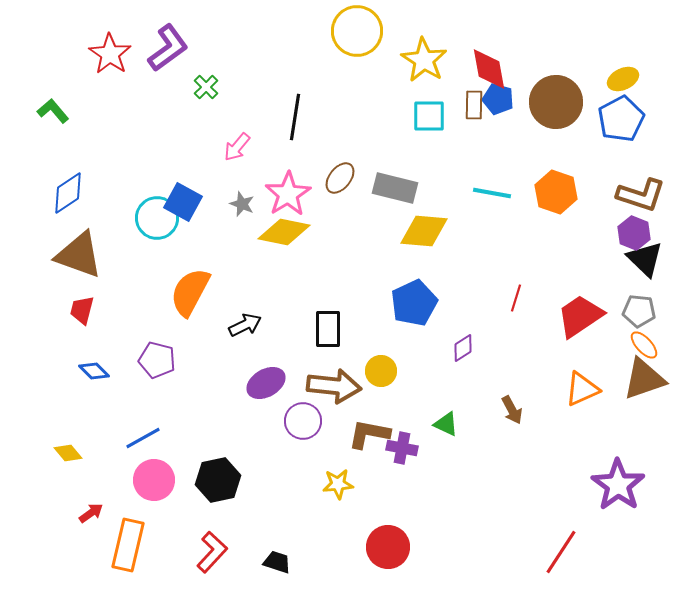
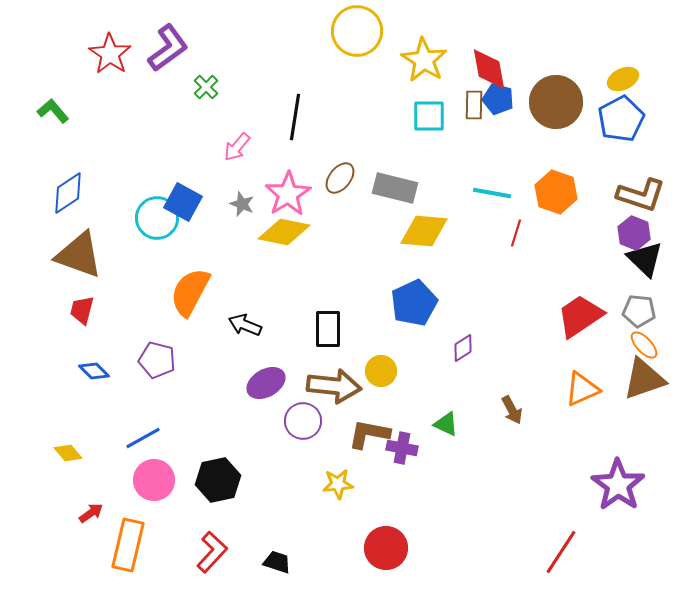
red line at (516, 298): moved 65 px up
black arrow at (245, 325): rotated 132 degrees counterclockwise
red circle at (388, 547): moved 2 px left, 1 px down
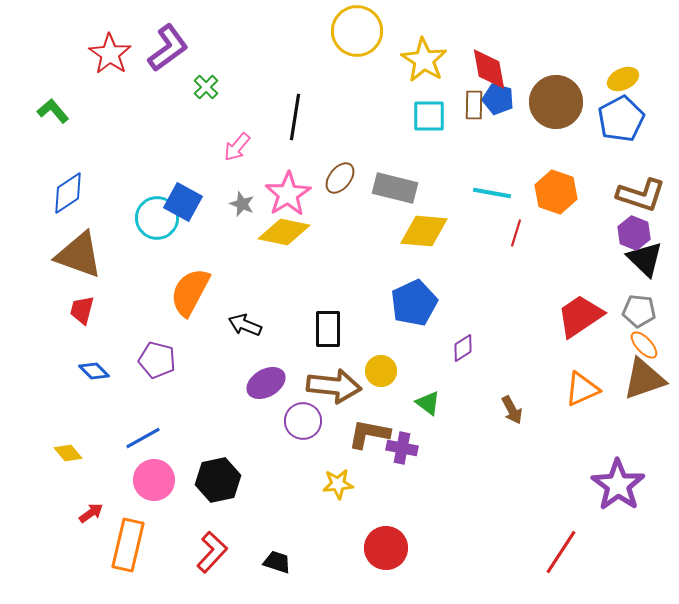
green triangle at (446, 424): moved 18 px left, 21 px up; rotated 12 degrees clockwise
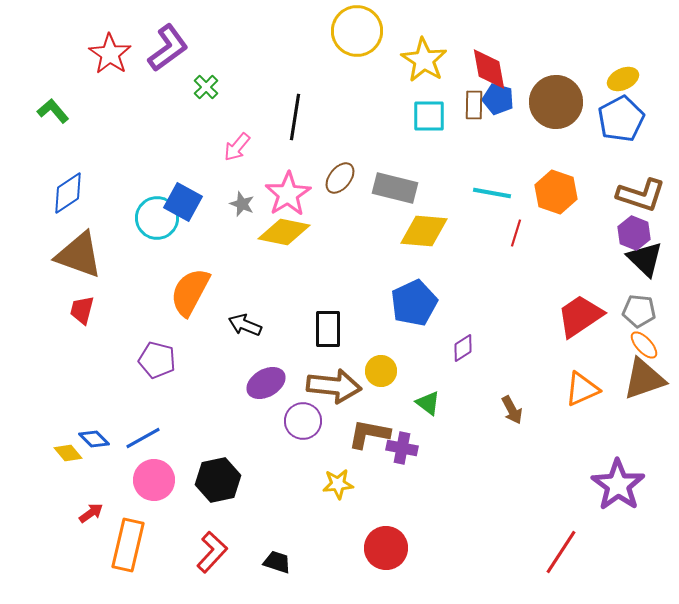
blue diamond at (94, 371): moved 68 px down
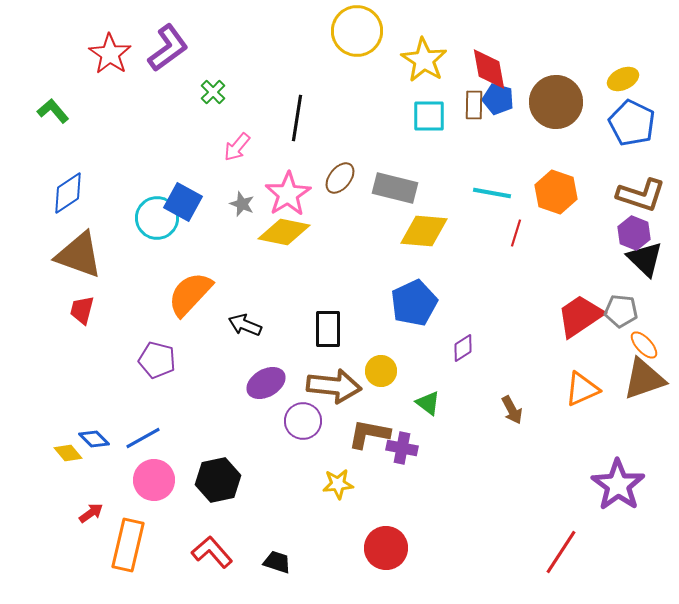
green cross at (206, 87): moved 7 px right, 5 px down
black line at (295, 117): moved 2 px right, 1 px down
blue pentagon at (621, 119): moved 11 px right, 4 px down; rotated 18 degrees counterclockwise
orange semicircle at (190, 292): moved 2 px down; rotated 15 degrees clockwise
gray pentagon at (639, 311): moved 18 px left
red L-shape at (212, 552): rotated 84 degrees counterclockwise
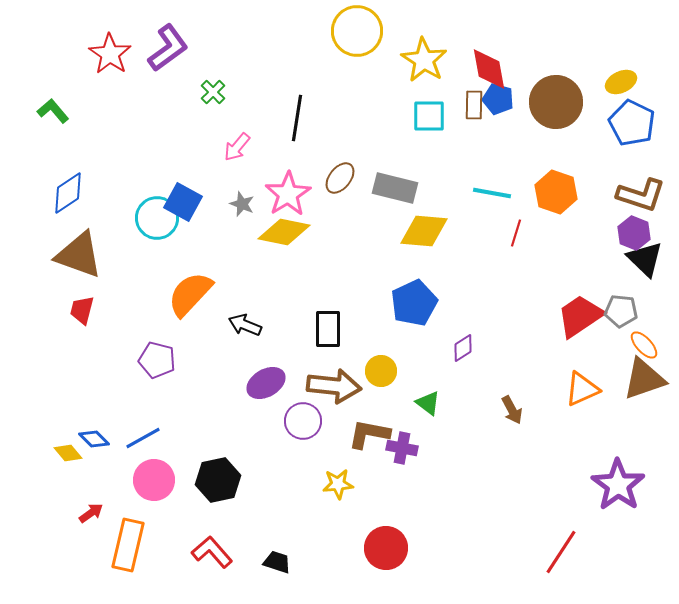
yellow ellipse at (623, 79): moved 2 px left, 3 px down
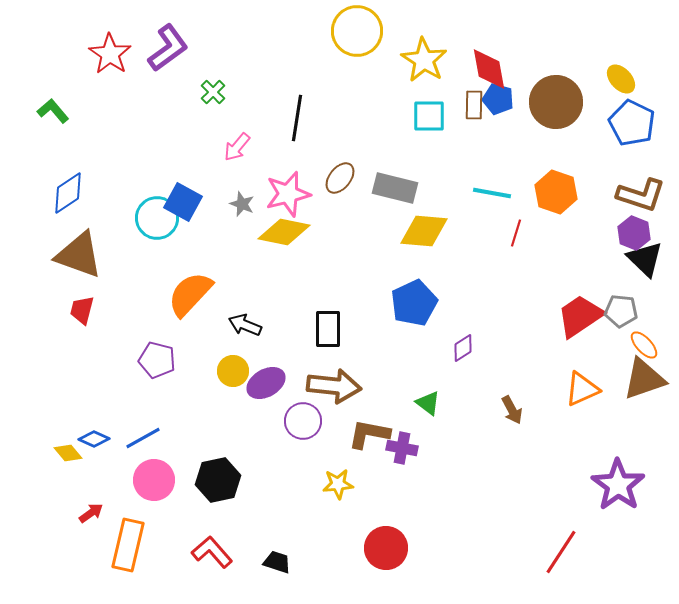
yellow ellipse at (621, 82): moved 3 px up; rotated 72 degrees clockwise
pink star at (288, 194): rotated 18 degrees clockwise
yellow circle at (381, 371): moved 148 px left
blue diamond at (94, 439): rotated 20 degrees counterclockwise
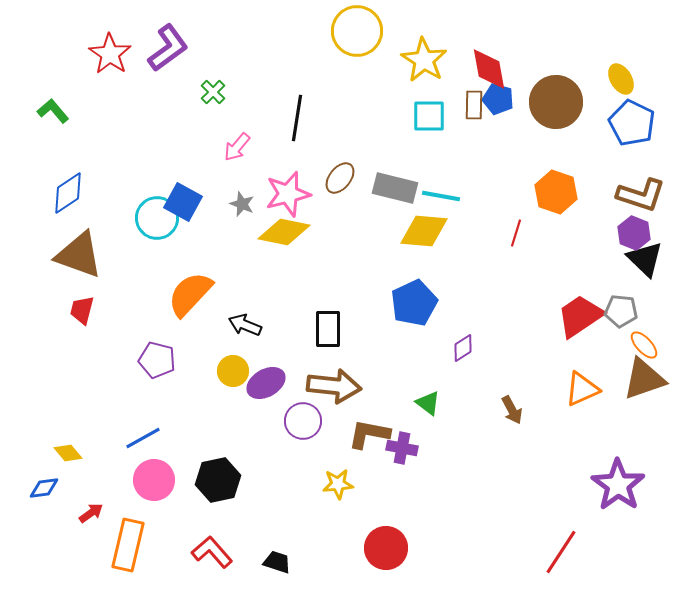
yellow ellipse at (621, 79): rotated 12 degrees clockwise
cyan line at (492, 193): moved 51 px left, 3 px down
blue diamond at (94, 439): moved 50 px left, 49 px down; rotated 32 degrees counterclockwise
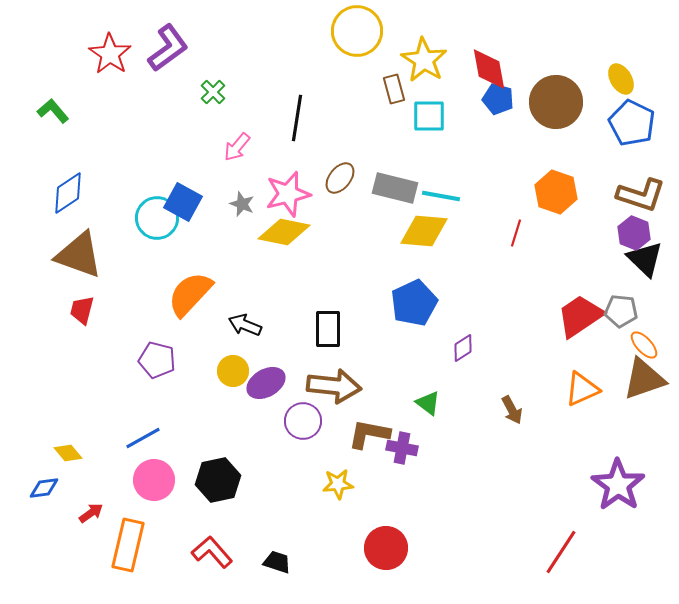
brown rectangle at (474, 105): moved 80 px left, 16 px up; rotated 16 degrees counterclockwise
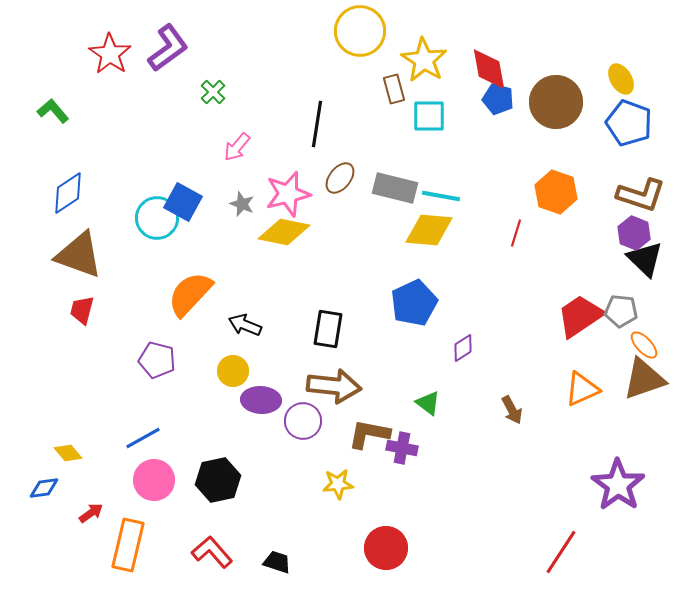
yellow circle at (357, 31): moved 3 px right
black line at (297, 118): moved 20 px right, 6 px down
blue pentagon at (632, 123): moved 3 px left; rotated 6 degrees counterclockwise
yellow diamond at (424, 231): moved 5 px right, 1 px up
black rectangle at (328, 329): rotated 9 degrees clockwise
purple ellipse at (266, 383): moved 5 px left, 17 px down; rotated 33 degrees clockwise
